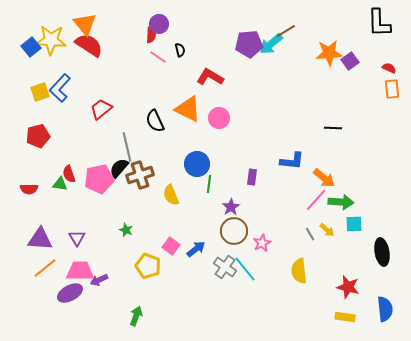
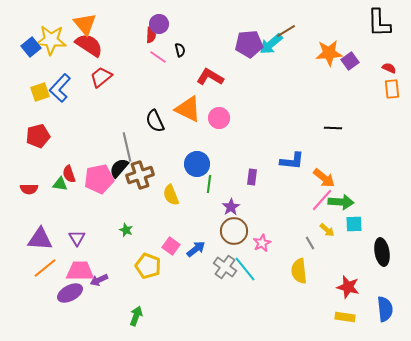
red trapezoid at (101, 109): moved 32 px up
pink line at (316, 200): moved 6 px right
gray line at (310, 234): moved 9 px down
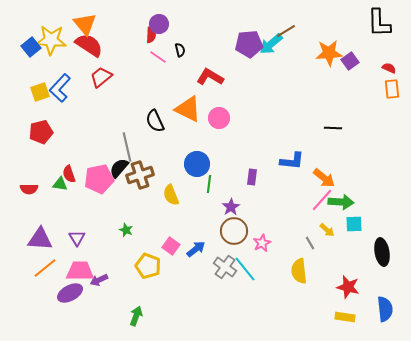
red pentagon at (38, 136): moved 3 px right, 4 px up
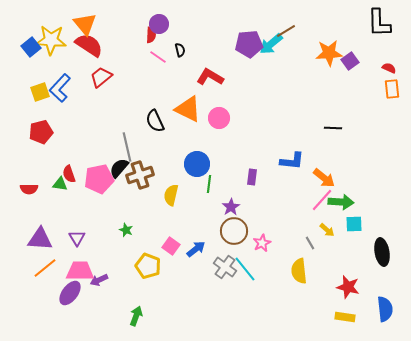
yellow semicircle at (171, 195): rotated 35 degrees clockwise
purple ellipse at (70, 293): rotated 25 degrees counterclockwise
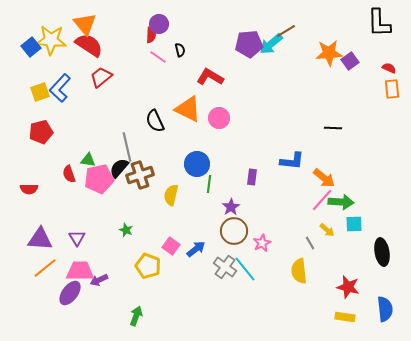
green triangle at (60, 184): moved 28 px right, 24 px up
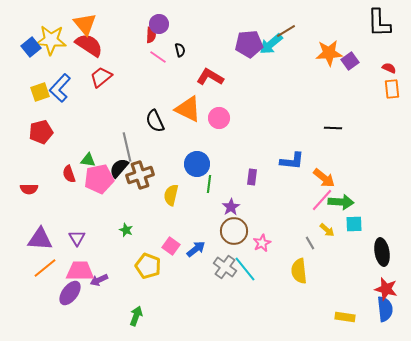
red star at (348, 287): moved 38 px right, 2 px down
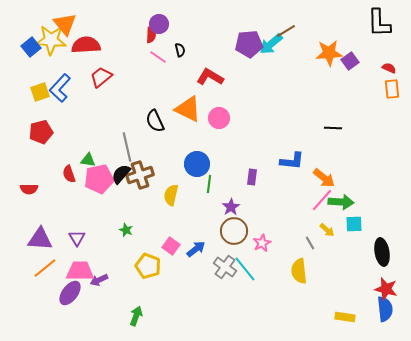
orange triangle at (85, 24): moved 20 px left
red semicircle at (89, 45): moved 3 px left; rotated 36 degrees counterclockwise
black semicircle at (119, 168): moved 2 px right, 6 px down
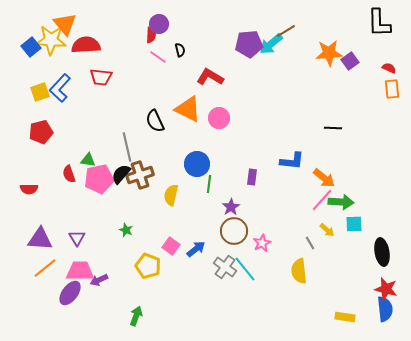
red trapezoid at (101, 77): rotated 135 degrees counterclockwise
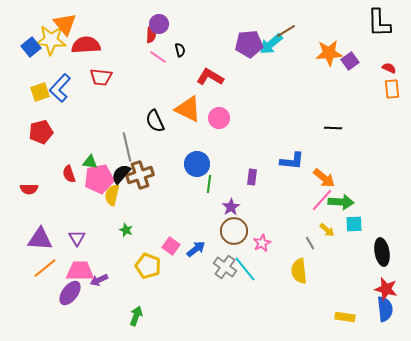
green triangle at (88, 160): moved 2 px right, 2 px down
yellow semicircle at (171, 195): moved 59 px left
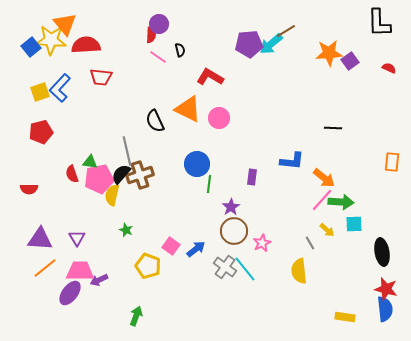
orange rectangle at (392, 89): moved 73 px down; rotated 12 degrees clockwise
gray line at (127, 147): moved 4 px down
red semicircle at (69, 174): moved 3 px right
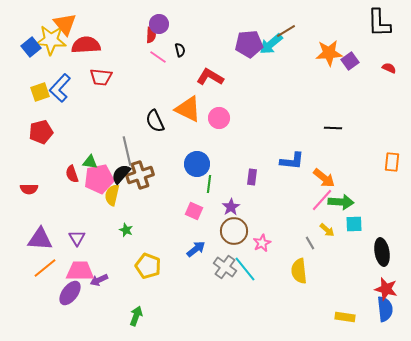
pink square at (171, 246): moved 23 px right, 35 px up; rotated 12 degrees counterclockwise
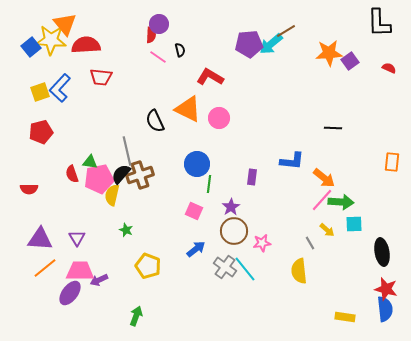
pink star at (262, 243): rotated 18 degrees clockwise
